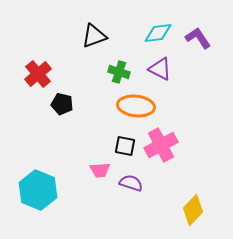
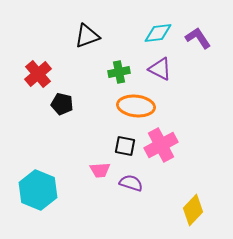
black triangle: moved 7 px left
green cross: rotated 30 degrees counterclockwise
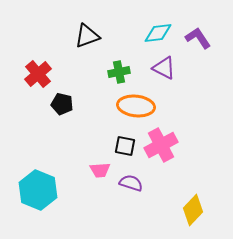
purple triangle: moved 4 px right, 1 px up
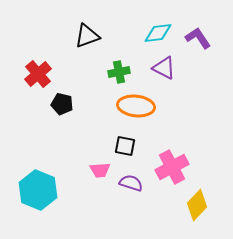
pink cross: moved 11 px right, 22 px down
yellow diamond: moved 4 px right, 5 px up
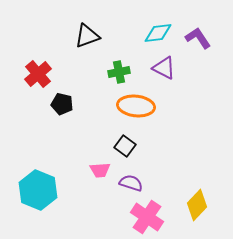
black square: rotated 25 degrees clockwise
pink cross: moved 25 px left, 50 px down; rotated 28 degrees counterclockwise
